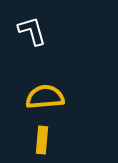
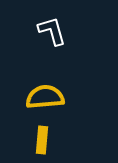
white L-shape: moved 20 px right
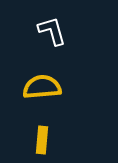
yellow semicircle: moved 3 px left, 10 px up
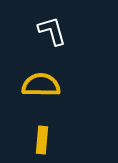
yellow semicircle: moved 1 px left, 2 px up; rotated 6 degrees clockwise
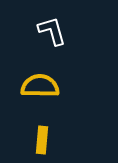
yellow semicircle: moved 1 px left, 1 px down
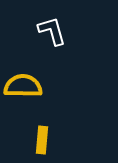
yellow semicircle: moved 17 px left
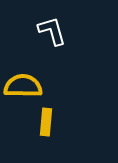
yellow rectangle: moved 4 px right, 18 px up
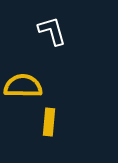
yellow rectangle: moved 3 px right
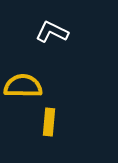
white L-shape: moved 1 px down; rotated 48 degrees counterclockwise
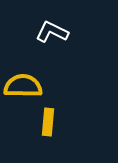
yellow rectangle: moved 1 px left
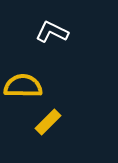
yellow rectangle: rotated 40 degrees clockwise
